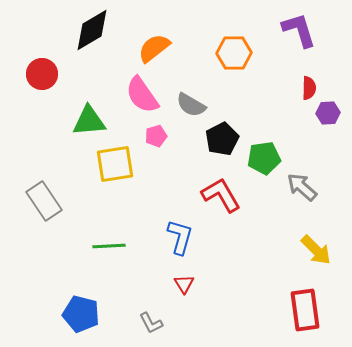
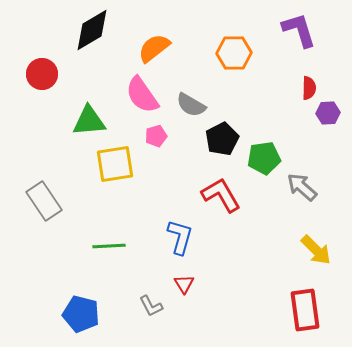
gray L-shape: moved 17 px up
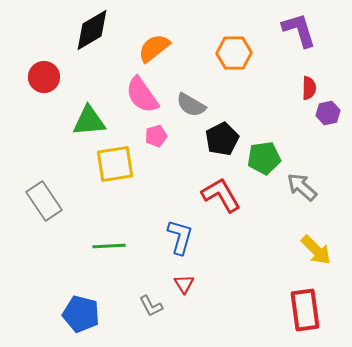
red circle: moved 2 px right, 3 px down
purple hexagon: rotated 10 degrees counterclockwise
